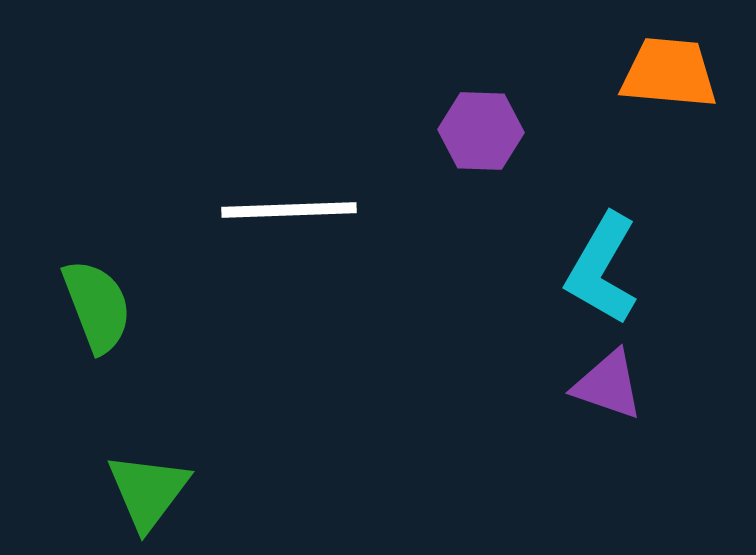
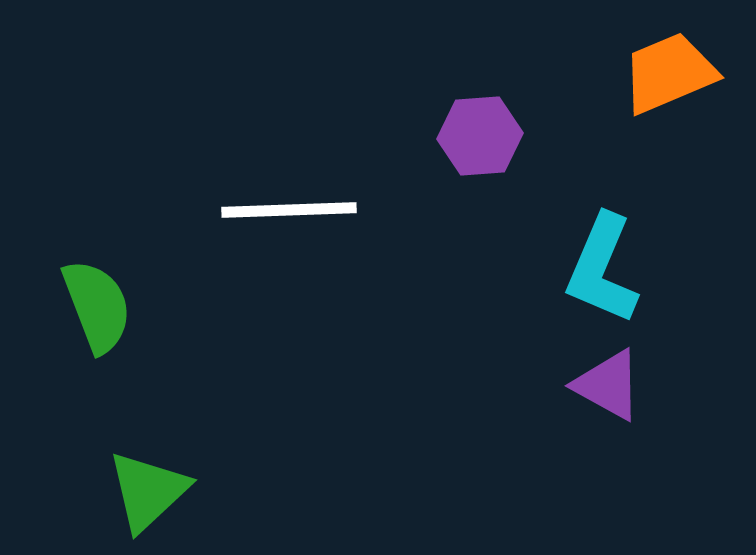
orange trapezoid: rotated 28 degrees counterclockwise
purple hexagon: moved 1 px left, 5 px down; rotated 6 degrees counterclockwise
cyan L-shape: rotated 7 degrees counterclockwise
purple triangle: rotated 10 degrees clockwise
green triangle: rotated 10 degrees clockwise
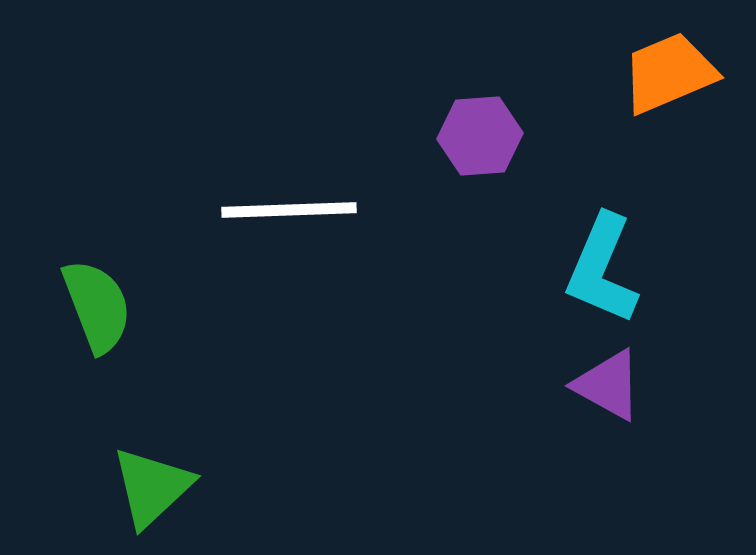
green triangle: moved 4 px right, 4 px up
